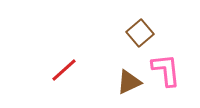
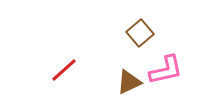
pink L-shape: rotated 84 degrees clockwise
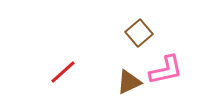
brown square: moved 1 px left
red line: moved 1 px left, 2 px down
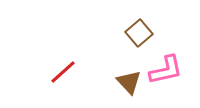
brown triangle: rotated 48 degrees counterclockwise
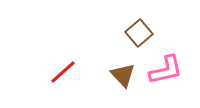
brown triangle: moved 6 px left, 7 px up
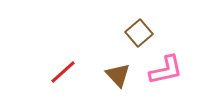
brown triangle: moved 5 px left
